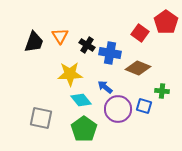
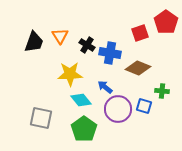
red square: rotated 36 degrees clockwise
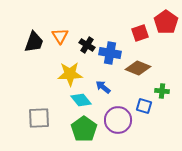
blue arrow: moved 2 px left
purple circle: moved 11 px down
gray square: moved 2 px left; rotated 15 degrees counterclockwise
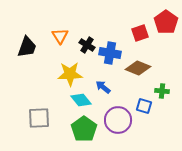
black trapezoid: moved 7 px left, 5 px down
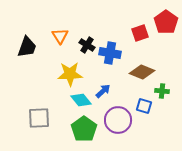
brown diamond: moved 4 px right, 4 px down
blue arrow: moved 4 px down; rotated 98 degrees clockwise
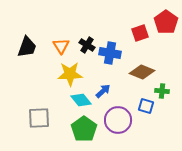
orange triangle: moved 1 px right, 10 px down
blue square: moved 2 px right
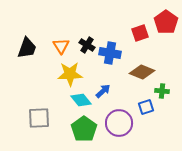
black trapezoid: moved 1 px down
blue square: moved 1 px down; rotated 35 degrees counterclockwise
purple circle: moved 1 px right, 3 px down
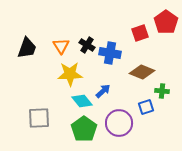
cyan diamond: moved 1 px right, 1 px down
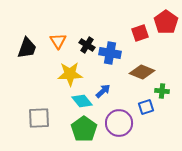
orange triangle: moved 3 px left, 5 px up
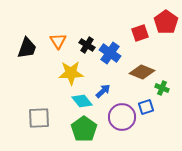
blue cross: rotated 25 degrees clockwise
yellow star: moved 1 px right, 1 px up
green cross: moved 3 px up; rotated 16 degrees clockwise
purple circle: moved 3 px right, 6 px up
